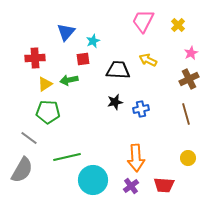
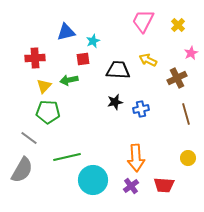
blue triangle: rotated 36 degrees clockwise
brown cross: moved 12 px left, 1 px up
yellow triangle: moved 1 px left, 2 px down; rotated 14 degrees counterclockwise
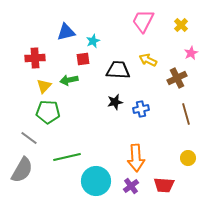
yellow cross: moved 3 px right
cyan circle: moved 3 px right, 1 px down
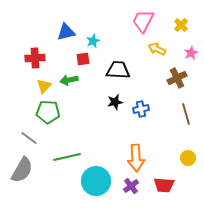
yellow arrow: moved 9 px right, 11 px up
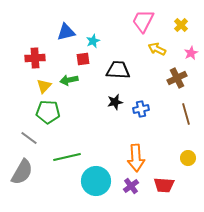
gray semicircle: moved 2 px down
